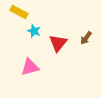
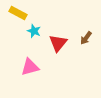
yellow rectangle: moved 1 px left, 1 px down
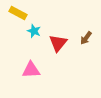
pink triangle: moved 1 px right, 3 px down; rotated 12 degrees clockwise
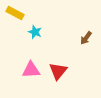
yellow rectangle: moved 3 px left
cyan star: moved 1 px right, 1 px down
red triangle: moved 28 px down
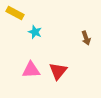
brown arrow: rotated 56 degrees counterclockwise
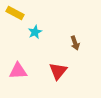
cyan star: rotated 24 degrees clockwise
brown arrow: moved 11 px left, 5 px down
pink triangle: moved 13 px left, 1 px down
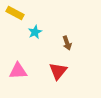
brown arrow: moved 8 px left
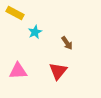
brown arrow: rotated 16 degrees counterclockwise
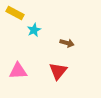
cyan star: moved 1 px left, 2 px up
brown arrow: rotated 40 degrees counterclockwise
